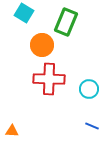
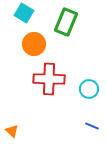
orange circle: moved 8 px left, 1 px up
orange triangle: rotated 40 degrees clockwise
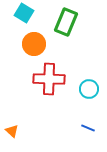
blue line: moved 4 px left, 2 px down
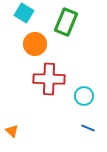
orange circle: moved 1 px right
cyan circle: moved 5 px left, 7 px down
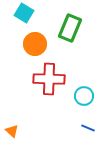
green rectangle: moved 4 px right, 6 px down
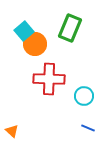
cyan square: moved 18 px down; rotated 18 degrees clockwise
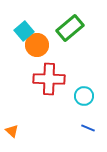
green rectangle: rotated 28 degrees clockwise
orange circle: moved 2 px right, 1 px down
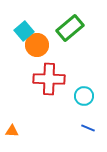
orange triangle: rotated 40 degrees counterclockwise
